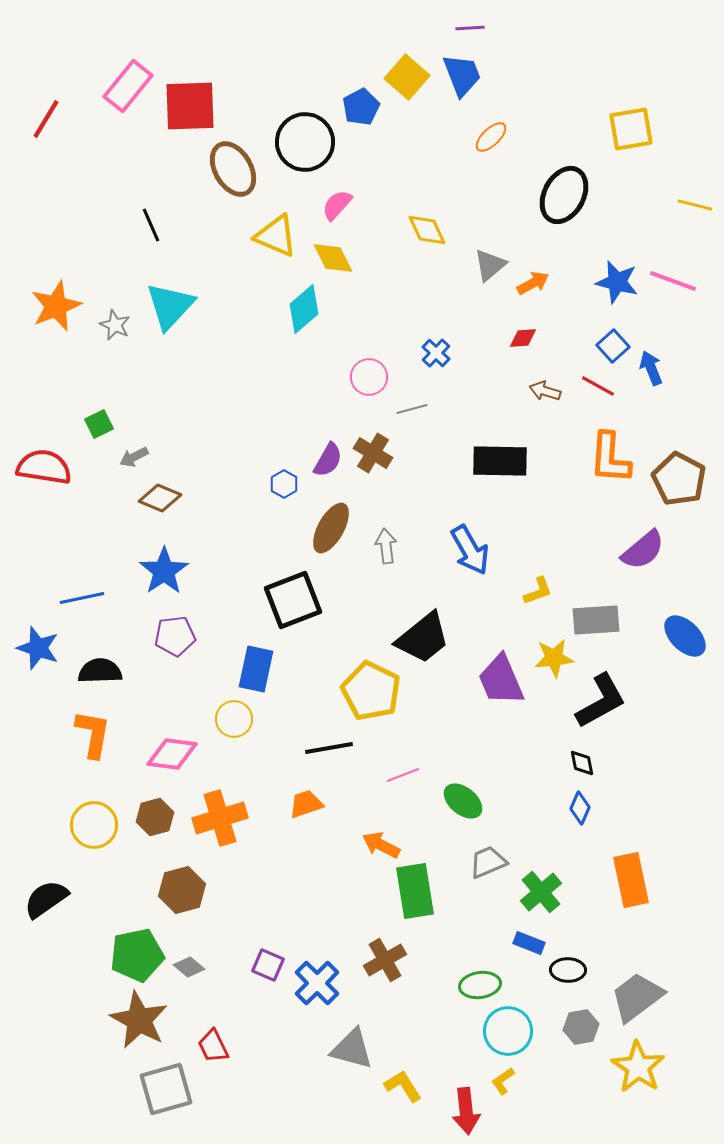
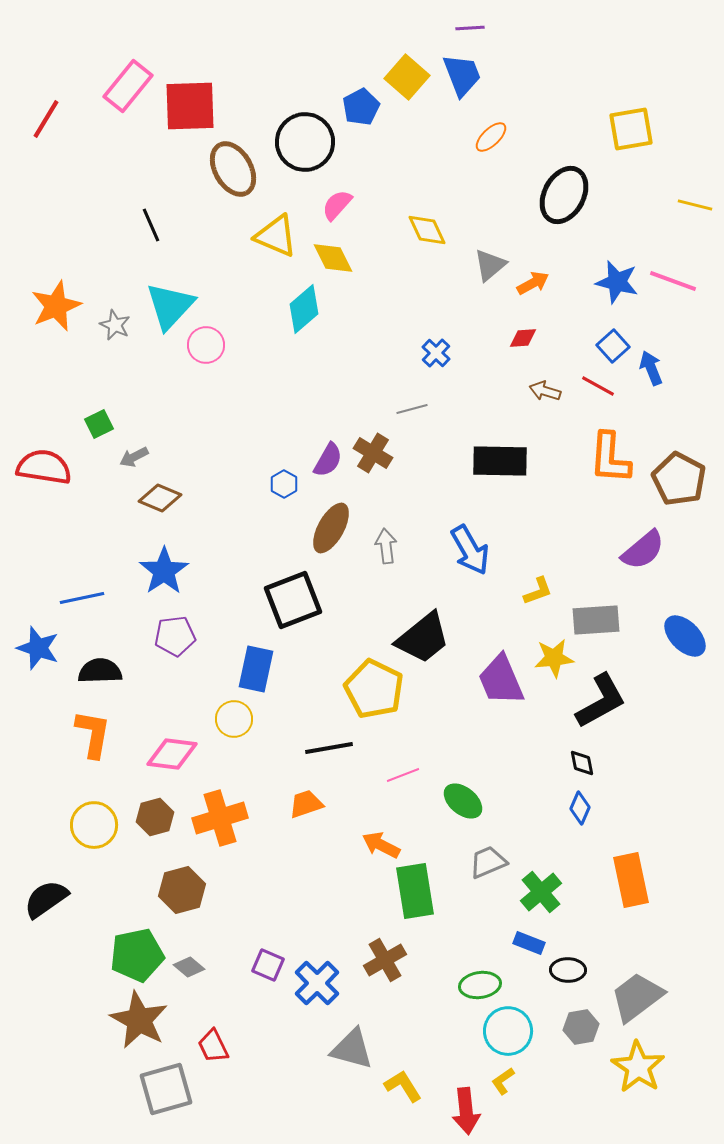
pink circle at (369, 377): moved 163 px left, 32 px up
yellow pentagon at (371, 691): moved 3 px right, 2 px up
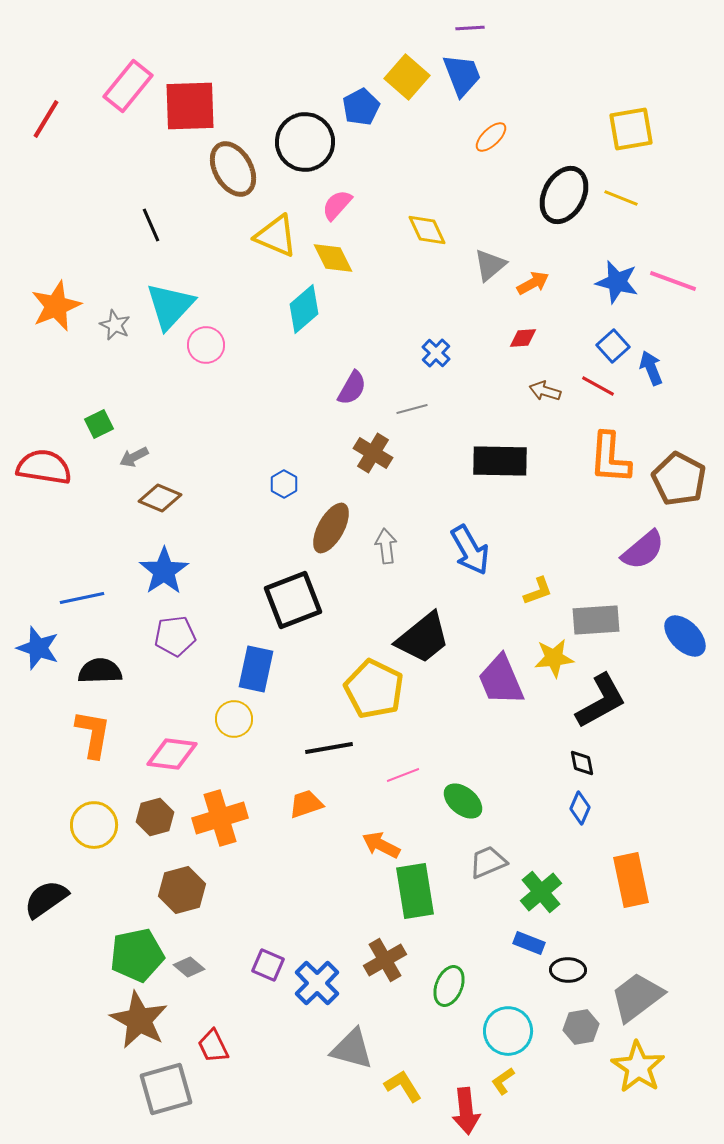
yellow line at (695, 205): moved 74 px left, 7 px up; rotated 8 degrees clockwise
purple semicircle at (328, 460): moved 24 px right, 72 px up
green ellipse at (480, 985): moved 31 px left, 1 px down; rotated 60 degrees counterclockwise
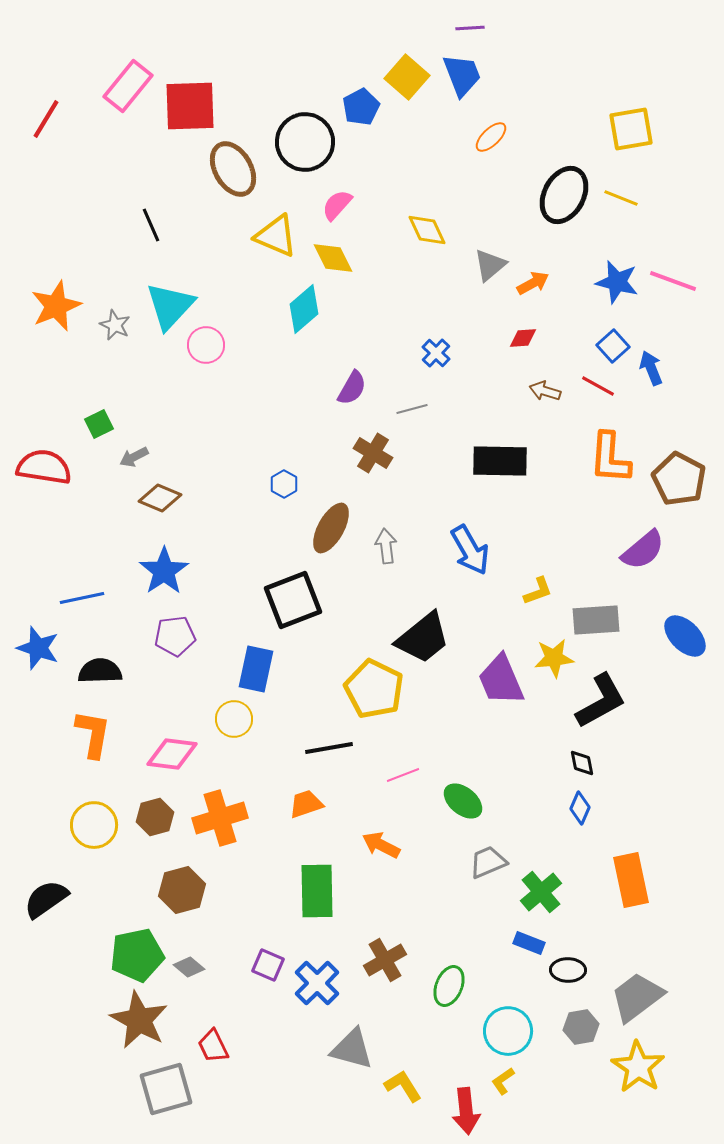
green rectangle at (415, 891): moved 98 px left; rotated 8 degrees clockwise
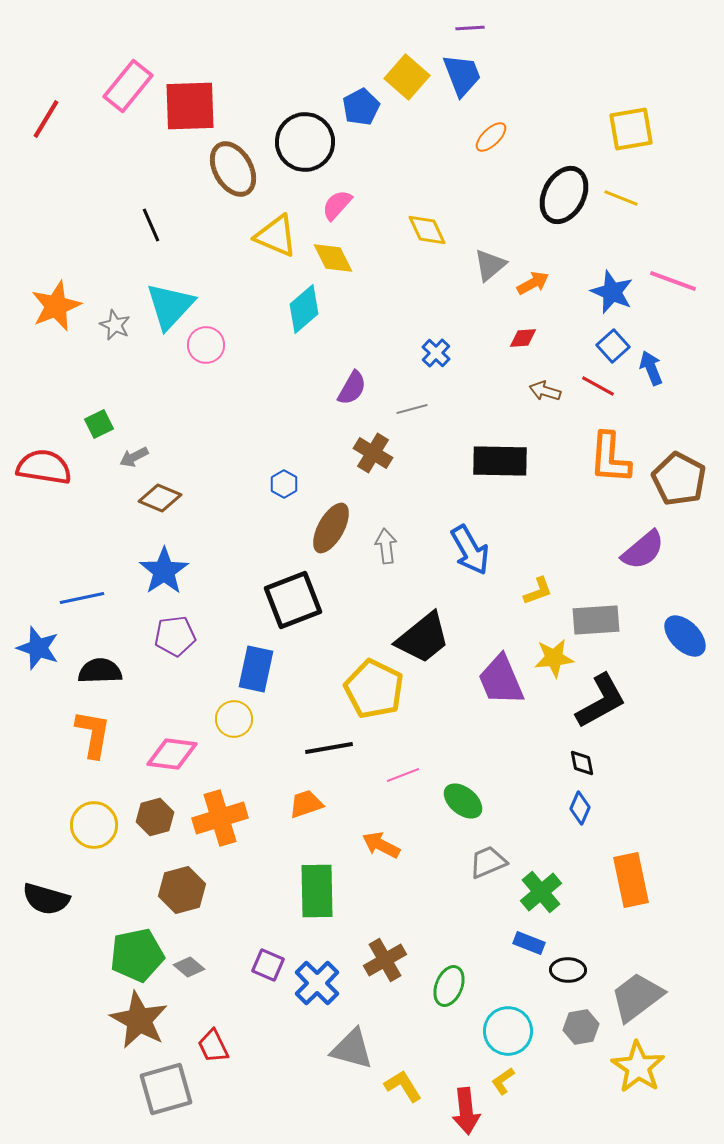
blue star at (617, 282): moved 5 px left, 10 px down; rotated 9 degrees clockwise
black semicircle at (46, 899): rotated 129 degrees counterclockwise
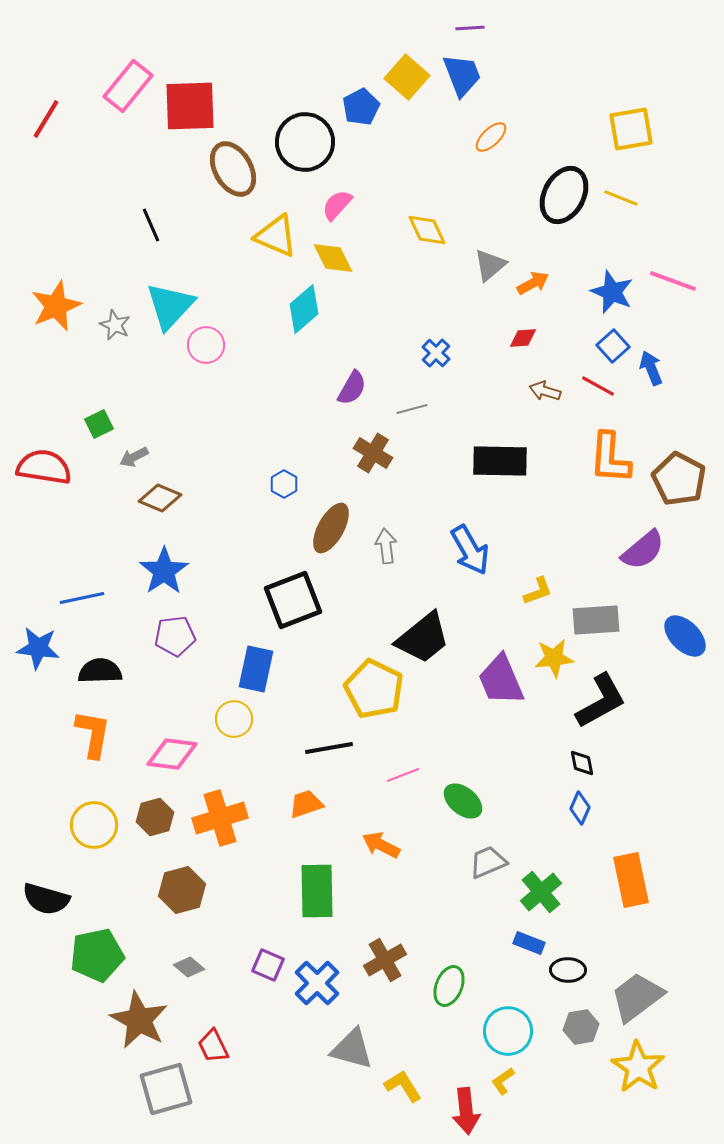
blue star at (38, 648): rotated 12 degrees counterclockwise
green pentagon at (137, 955): moved 40 px left
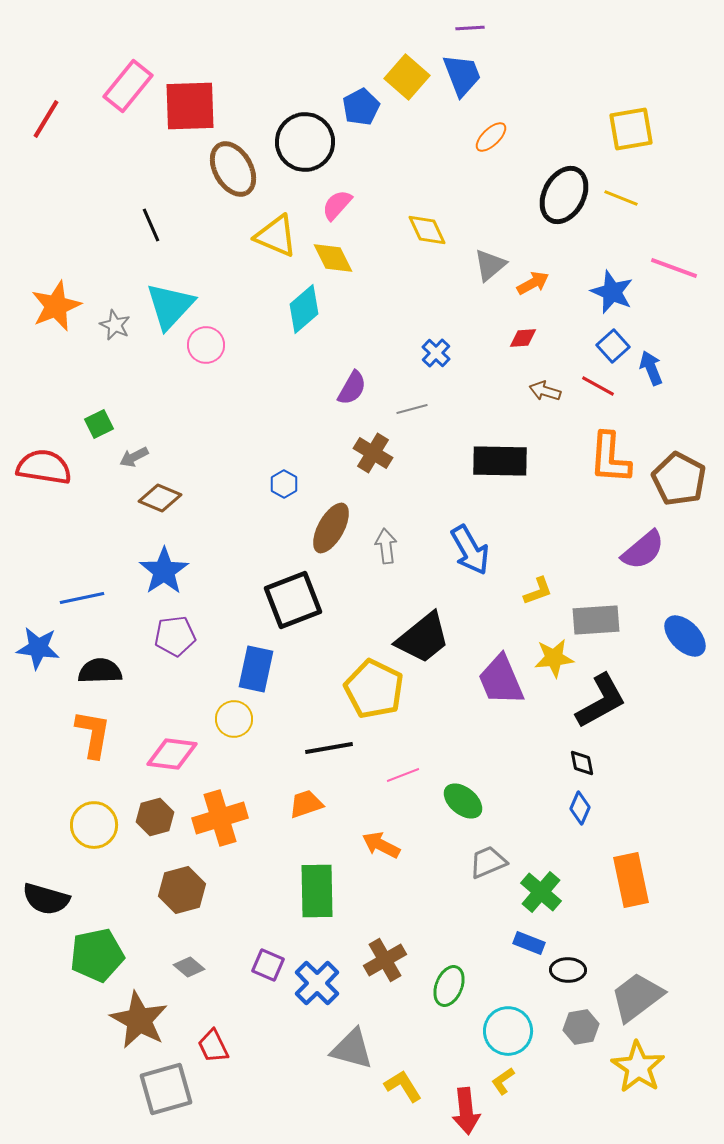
pink line at (673, 281): moved 1 px right, 13 px up
green cross at (541, 892): rotated 9 degrees counterclockwise
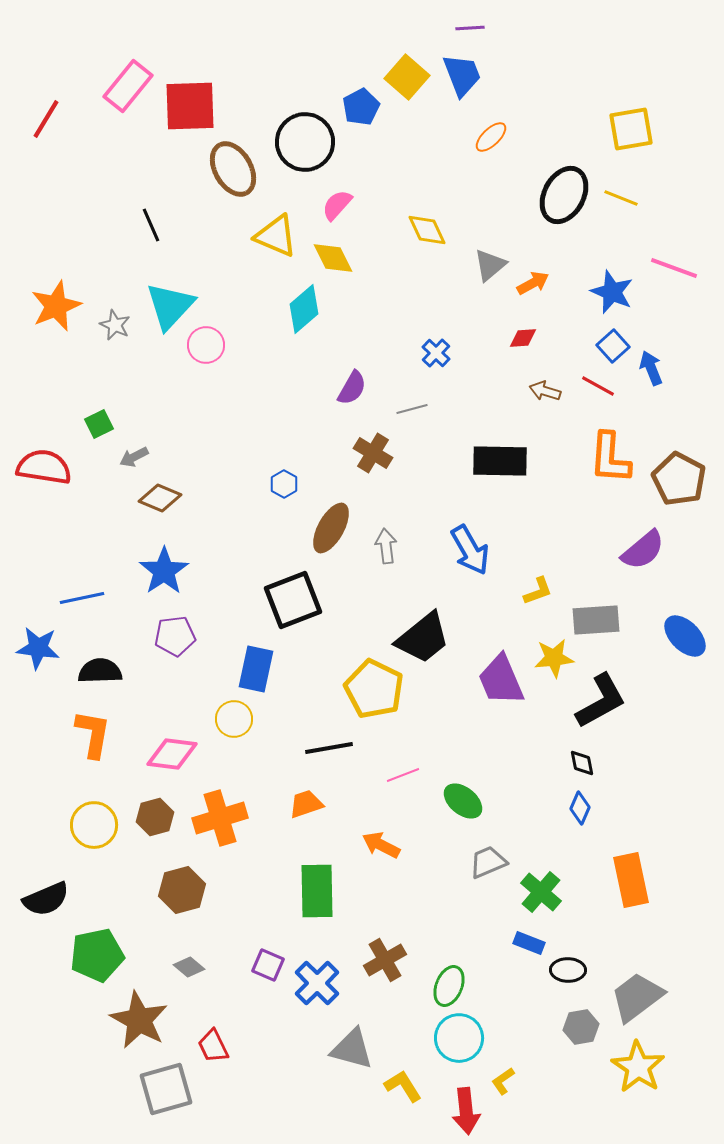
black semicircle at (46, 899): rotated 39 degrees counterclockwise
cyan circle at (508, 1031): moved 49 px left, 7 px down
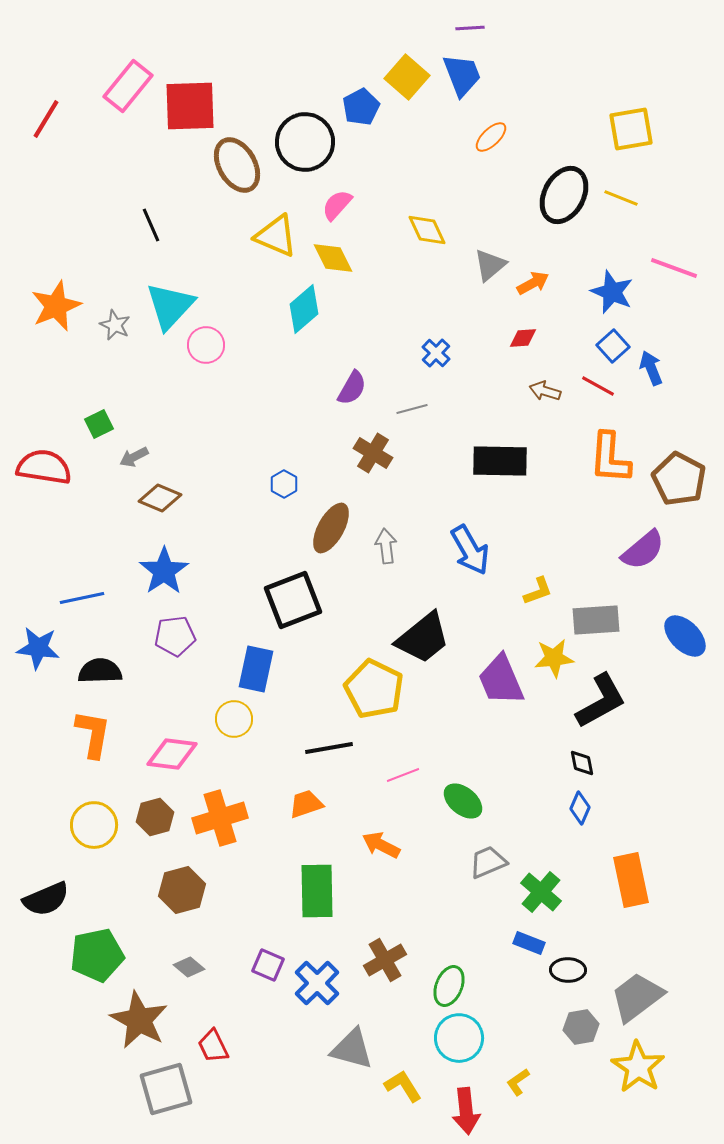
brown ellipse at (233, 169): moved 4 px right, 4 px up
yellow L-shape at (503, 1081): moved 15 px right, 1 px down
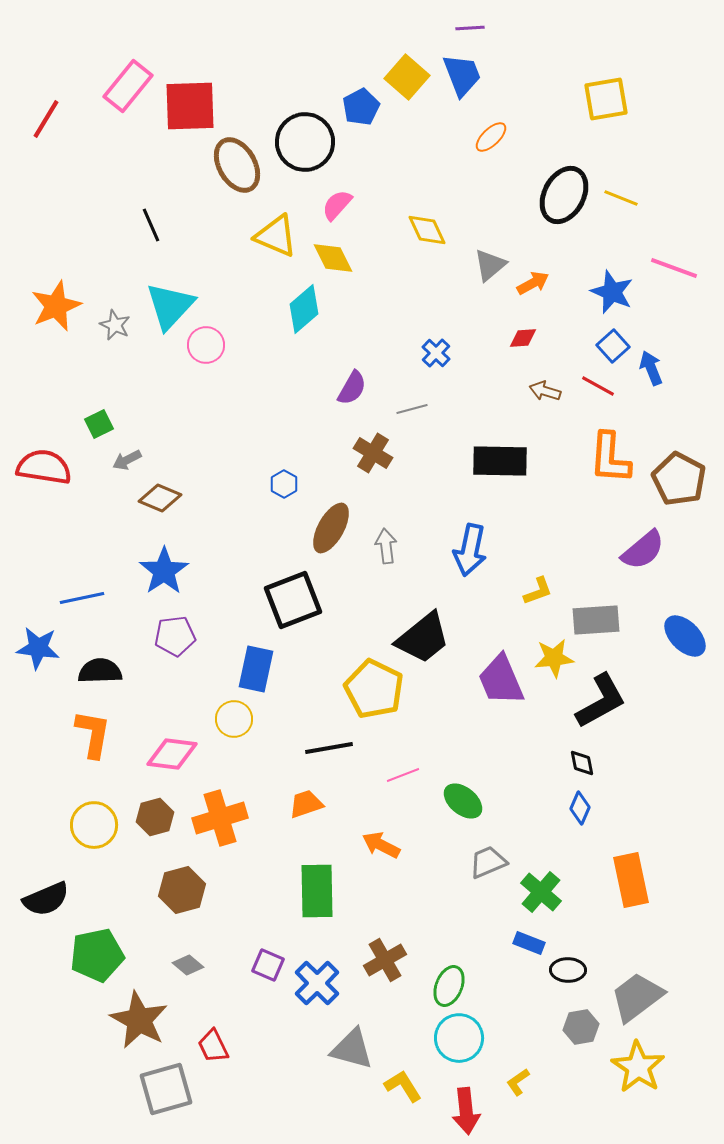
yellow square at (631, 129): moved 25 px left, 30 px up
gray arrow at (134, 457): moved 7 px left, 3 px down
blue arrow at (470, 550): rotated 42 degrees clockwise
gray diamond at (189, 967): moved 1 px left, 2 px up
